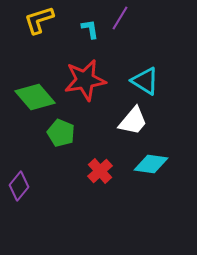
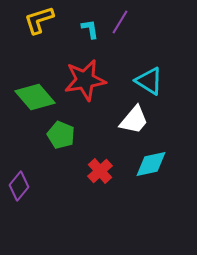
purple line: moved 4 px down
cyan triangle: moved 4 px right
white trapezoid: moved 1 px right, 1 px up
green pentagon: moved 2 px down
cyan diamond: rotated 20 degrees counterclockwise
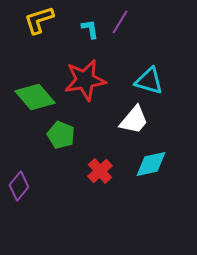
cyan triangle: rotated 16 degrees counterclockwise
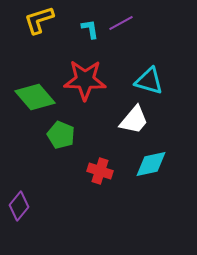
purple line: moved 1 px right, 1 px down; rotated 30 degrees clockwise
red star: rotated 12 degrees clockwise
red cross: rotated 30 degrees counterclockwise
purple diamond: moved 20 px down
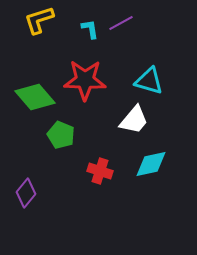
purple diamond: moved 7 px right, 13 px up
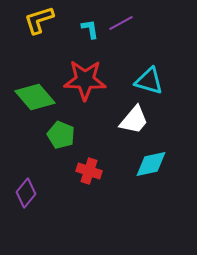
red cross: moved 11 px left
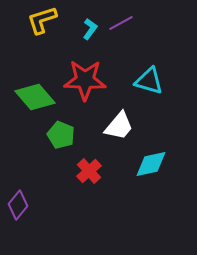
yellow L-shape: moved 3 px right
cyan L-shape: rotated 45 degrees clockwise
white trapezoid: moved 15 px left, 6 px down
red cross: rotated 30 degrees clockwise
purple diamond: moved 8 px left, 12 px down
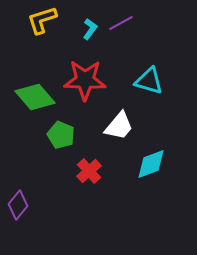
cyan diamond: rotated 8 degrees counterclockwise
